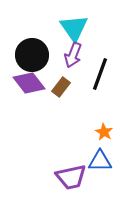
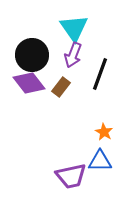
purple trapezoid: moved 1 px up
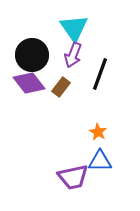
orange star: moved 6 px left
purple trapezoid: moved 2 px right, 1 px down
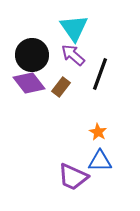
purple arrow: rotated 110 degrees clockwise
purple trapezoid: rotated 36 degrees clockwise
